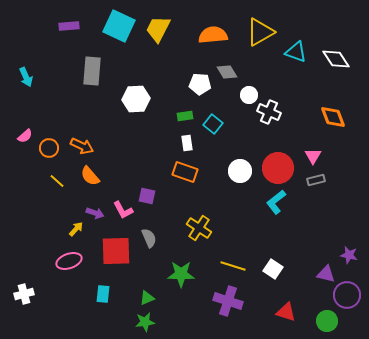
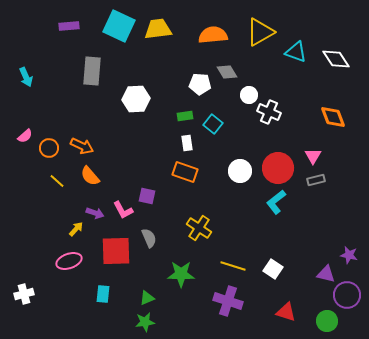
yellow trapezoid at (158, 29): rotated 56 degrees clockwise
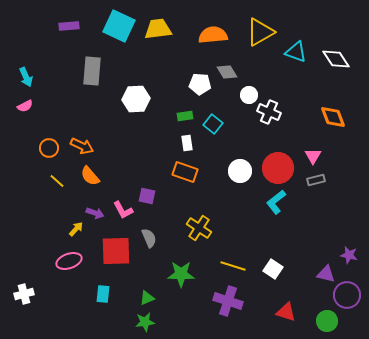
pink semicircle at (25, 136): moved 30 px up; rotated 14 degrees clockwise
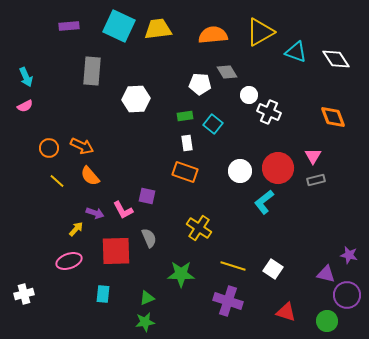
cyan L-shape at (276, 202): moved 12 px left
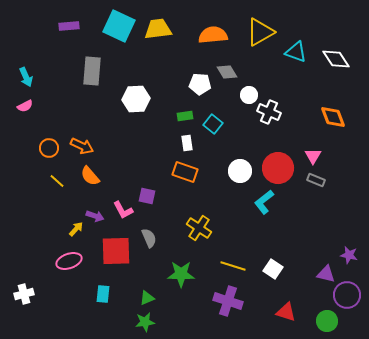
gray rectangle at (316, 180): rotated 36 degrees clockwise
purple arrow at (95, 213): moved 3 px down
